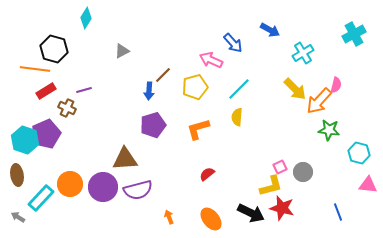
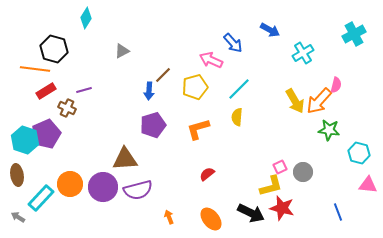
yellow arrow at (295, 89): moved 12 px down; rotated 15 degrees clockwise
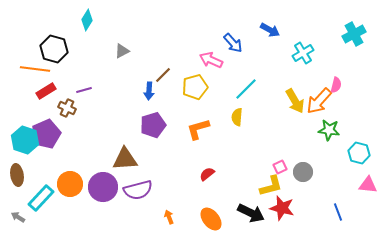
cyan diamond at (86, 18): moved 1 px right, 2 px down
cyan line at (239, 89): moved 7 px right
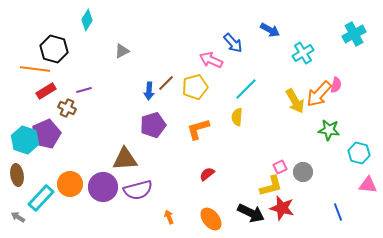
brown line at (163, 75): moved 3 px right, 8 px down
orange arrow at (319, 101): moved 7 px up
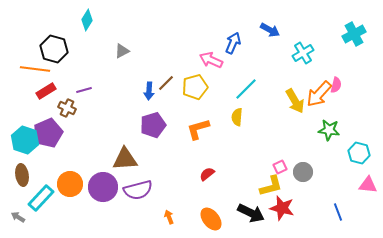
blue arrow at (233, 43): rotated 115 degrees counterclockwise
purple pentagon at (46, 134): moved 2 px right, 1 px up
brown ellipse at (17, 175): moved 5 px right
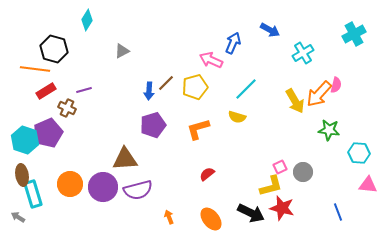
yellow semicircle at (237, 117): rotated 78 degrees counterclockwise
cyan hexagon at (359, 153): rotated 10 degrees counterclockwise
cyan rectangle at (41, 198): moved 8 px left, 4 px up; rotated 60 degrees counterclockwise
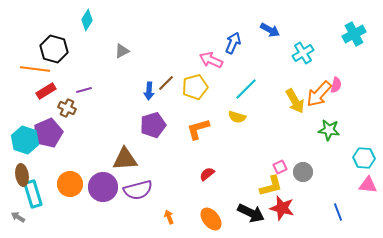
cyan hexagon at (359, 153): moved 5 px right, 5 px down
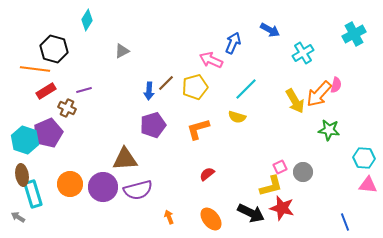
blue line at (338, 212): moved 7 px right, 10 px down
